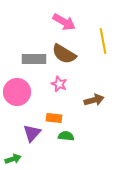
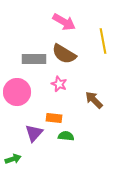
brown arrow: rotated 120 degrees counterclockwise
purple triangle: moved 2 px right
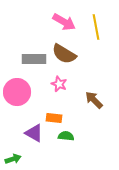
yellow line: moved 7 px left, 14 px up
purple triangle: rotated 42 degrees counterclockwise
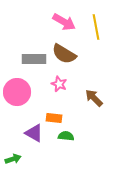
brown arrow: moved 2 px up
